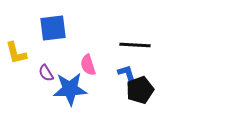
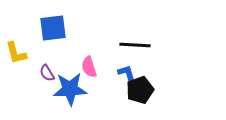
pink semicircle: moved 1 px right, 2 px down
purple semicircle: moved 1 px right
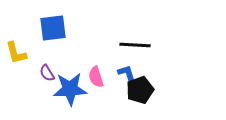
pink semicircle: moved 7 px right, 10 px down
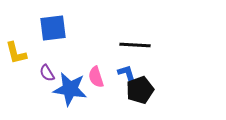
blue star: rotated 12 degrees clockwise
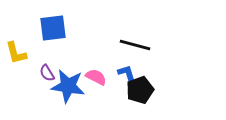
black line: rotated 12 degrees clockwise
pink semicircle: rotated 135 degrees clockwise
blue star: moved 2 px left, 3 px up
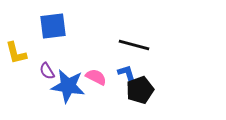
blue square: moved 2 px up
black line: moved 1 px left
purple semicircle: moved 2 px up
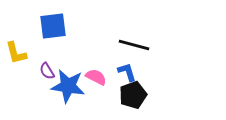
blue L-shape: moved 2 px up
black pentagon: moved 7 px left, 5 px down
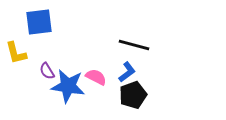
blue square: moved 14 px left, 4 px up
blue L-shape: rotated 70 degrees clockwise
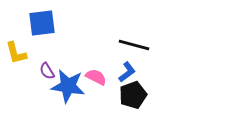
blue square: moved 3 px right, 1 px down
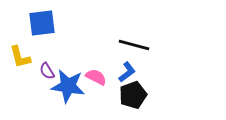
yellow L-shape: moved 4 px right, 4 px down
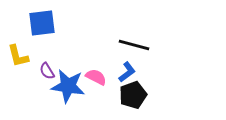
yellow L-shape: moved 2 px left, 1 px up
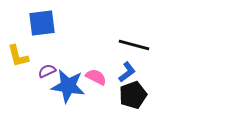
purple semicircle: rotated 96 degrees clockwise
